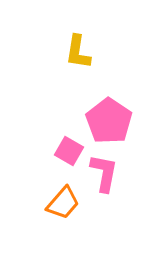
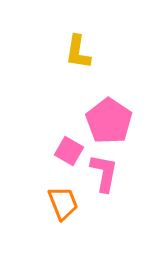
orange trapezoid: rotated 63 degrees counterclockwise
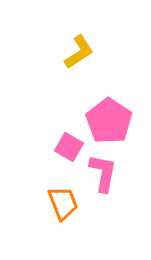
yellow L-shape: moved 1 px right; rotated 132 degrees counterclockwise
pink square: moved 4 px up
pink L-shape: moved 1 px left
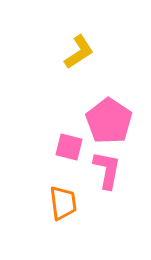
pink square: rotated 16 degrees counterclockwise
pink L-shape: moved 4 px right, 3 px up
orange trapezoid: rotated 15 degrees clockwise
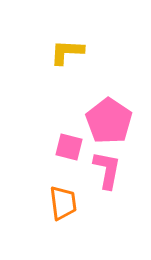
yellow L-shape: moved 12 px left; rotated 144 degrees counterclockwise
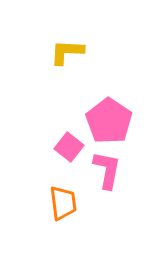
pink square: rotated 24 degrees clockwise
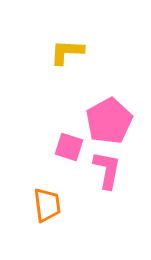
pink pentagon: rotated 9 degrees clockwise
pink square: rotated 20 degrees counterclockwise
orange trapezoid: moved 16 px left, 2 px down
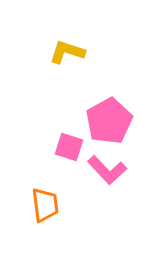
yellow L-shape: rotated 15 degrees clockwise
pink L-shape: rotated 126 degrees clockwise
orange trapezoid: moved 2 px left
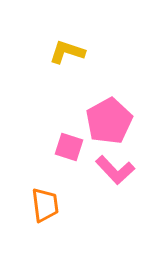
pink L-shape: moved 8 px right
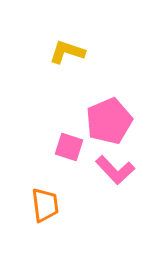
pink pentagon: rotated 6 degrees clockwise
